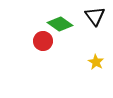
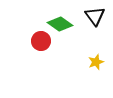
red circle: moved 2 px left
yellow star: rotated 21 degrees clockwise
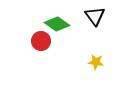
green diamond: moved 3 px left
yellow star: rotated 28 degrees clockwise
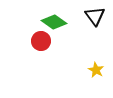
green diamond: moved 3 px left, 2 px up
yellow star: moved 8 px down; rotated 21 degrees clockwise
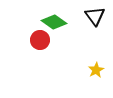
red circle: moved 1 px left, 1 px up
yellow star: rotated 14 degrees clockwise
